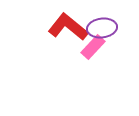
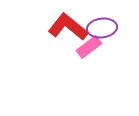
pink rectangle: moved 4 px left; rotated 10 degrees clockwise
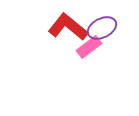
purple ellipse: rotated 20 degrees counterclockwise
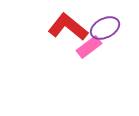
purple ellipse: moved 3 px right
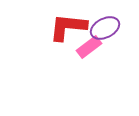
red L-shape: rotated 33 degrees counterclockwise
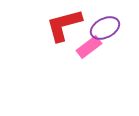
red L-shape: moved 4 px left, 2 px up; rotated 21 degrees counterclockwise
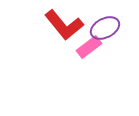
red L-shape: rotated 114 degrees counterclockwise
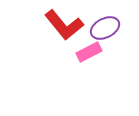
pink rectangle: moved 5 px down; rotated 10 degrees clockwise
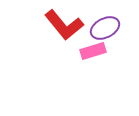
pink rectangle: moved 4 px right, 1 px up; rotated 10 degrees clockwise
